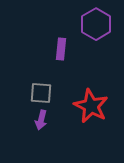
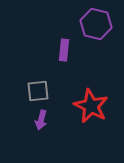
purple hexagon: rotated 16 degrees counterclockwise
purple rectangle: moved 3 px right, 1 px down
gray square: moved 3 px left, 2 px up; rotated 10 degrees counterclockwise
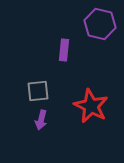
purple hexagon: moved 4 px right
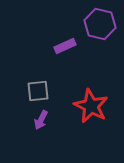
purple rectangle: moved 1 px right, 4 px up; rotated 60 degrees clockwise
purple arrow: rotated 12 degrees clockwise
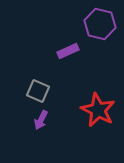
purple rectangle: moved 3 px right, 5 px down
gray square: rotated 30 degrees clockwise
red star: moved 7 px right, 4 px down
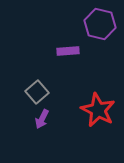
purple rectangle: rotated 20 degrees clockwise
gray square: moved 1 px left, 1 px down; rotated 25 degrees clockwise
purple arrow: moved 1 px right, 1 px up
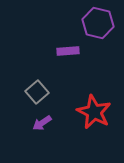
purple hexagon: moved 2 px left, 1 px up
red star: moved 4 px left, 2 px down
purple arrow: moved 4 px down; rotated 30 degrees clockwise
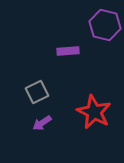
purple hexagon: moved 7 px right, 2 px down
gray square: rotated 15 degrees clockwise
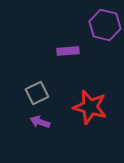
gray square: moved 1 px down
red star: moved 4 px left, 5 px up; rotated 12 degrees counterclockwise
purple arrow: moved 2 px left, 1 px up; rotated 54 degrees clockwise
